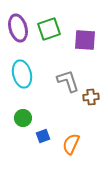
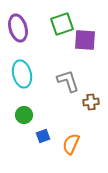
green square: moved 13 px right, 5 px up
brown cross: moved 5 px down
green circle: moved 1 px right, 3 px up
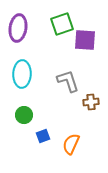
purple ellipse: rotated 24 degrees clockwise
cyan ellipse: rotated 16 degrees clockwise
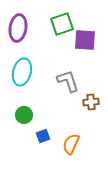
cyan ellipse: moved 2 px up; rotated 12 degrees clockwise
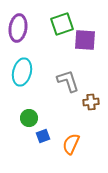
green circle: moved 5 px right, 3 px down
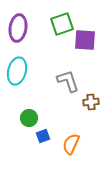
cyan ellipse: moved 5 px left, 1 px up
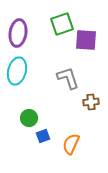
purple ellipse: moved 5 px down
purple square: moved 1 px right
gray L-shape: moved 3 px up
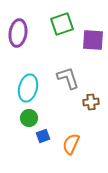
purple square: moved 7 px right
cyan ellipse: moved 11 px right, 17 px down
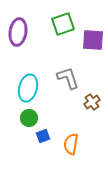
green square: moved 1 px right
purple ellipse: moved 1 px up
brown cross: moved 1 px right; rotated 28 degrees counterclockwise
orange semicircle: rotated 15 degrees counterclockwise
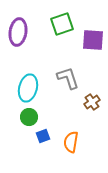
green square: moved 1 px left
green circle: moved 1 px up
orange semicircle: moved 2 px up
